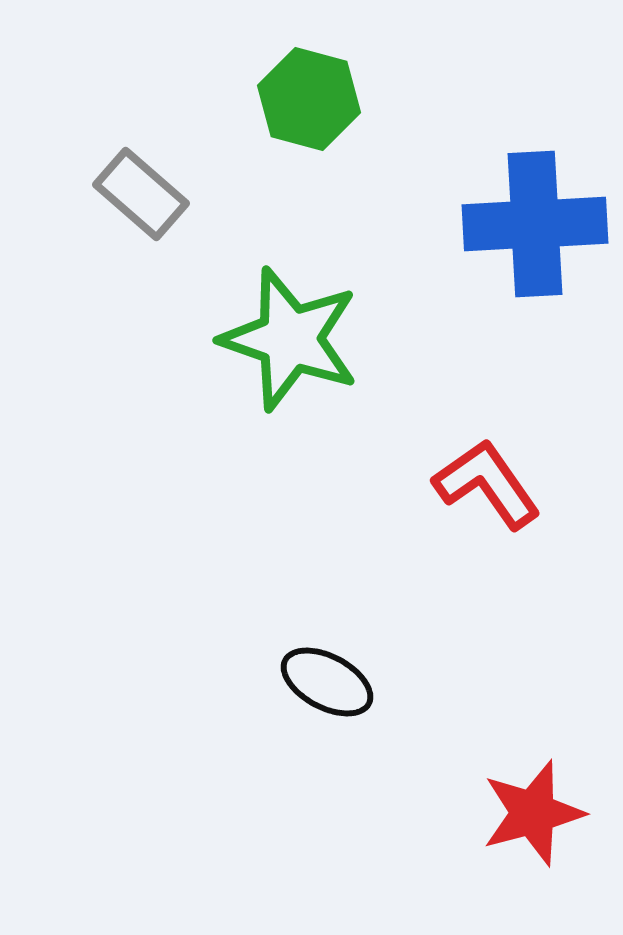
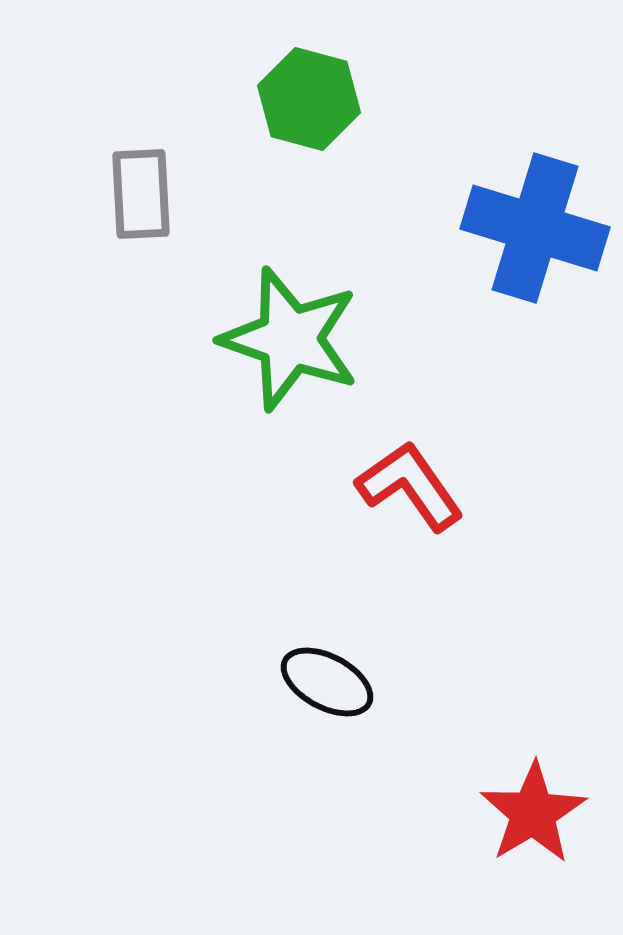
gray rectangle: rotated 46 degrees clockwise
blue cross: moved 4 px down; rotated 20 degrees clockwise
red L-shape: moved 77 px left, 2 px down
red star: rotated 16 degrees counterclockwise
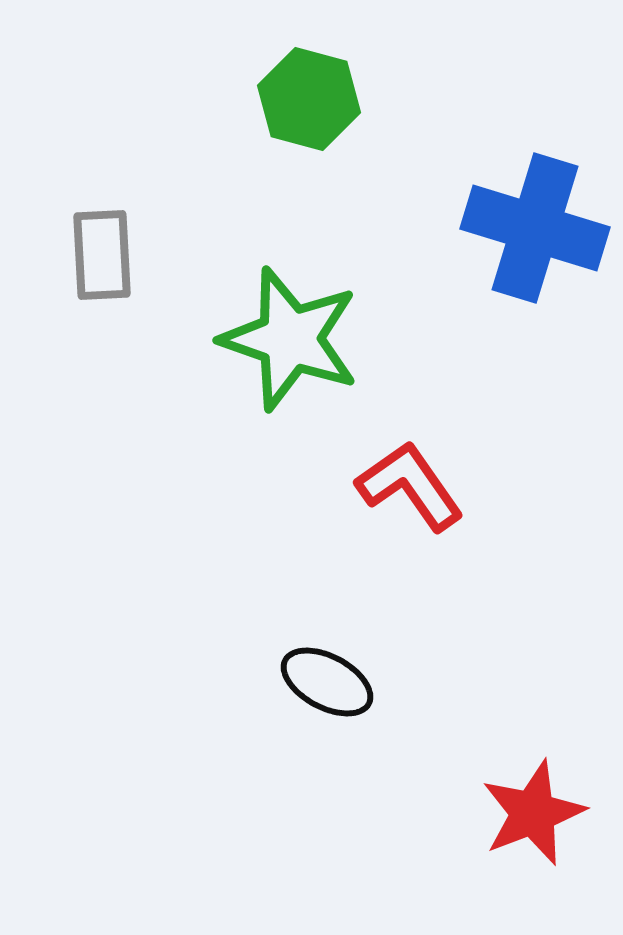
gray rectangle: moved 39 px left, 61 px down
red star: rotated 10 degrees clockwise
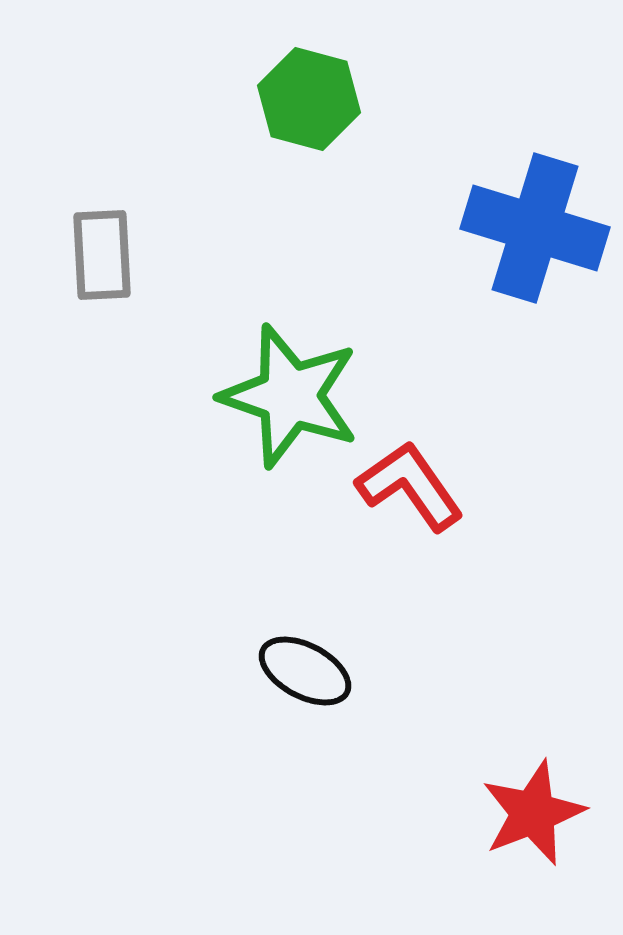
green star: moved 57 px down
black ellipse: moved 22 px left, 11 px up
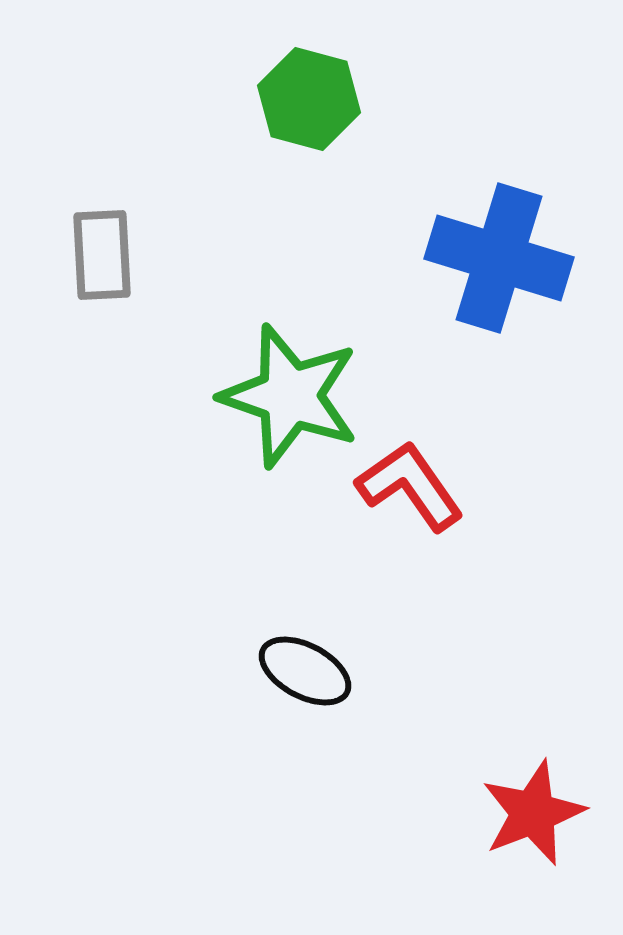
blue cross: moved 36 px left, 30 px down
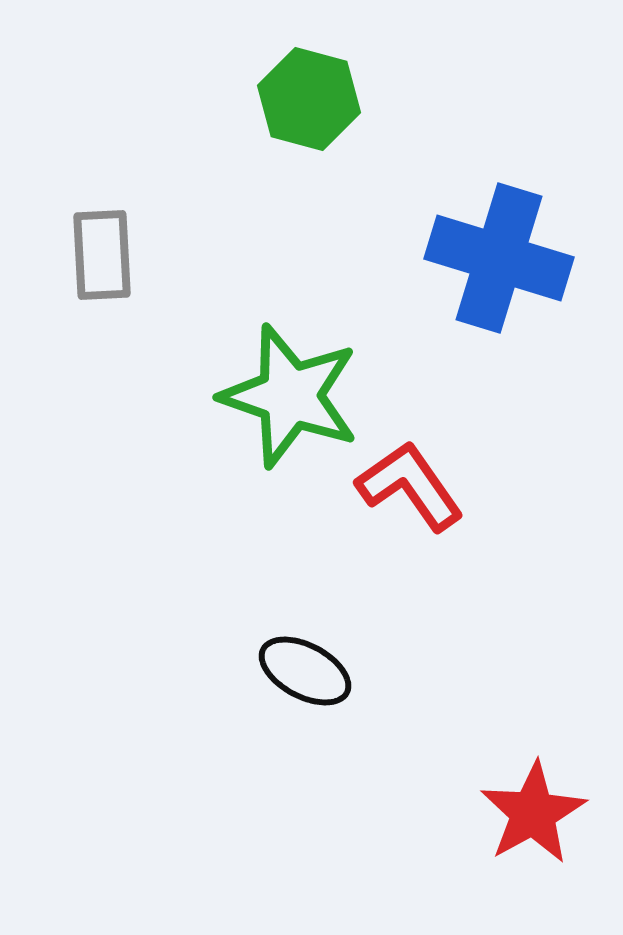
red star: rotated 8 degrees counterclockwise
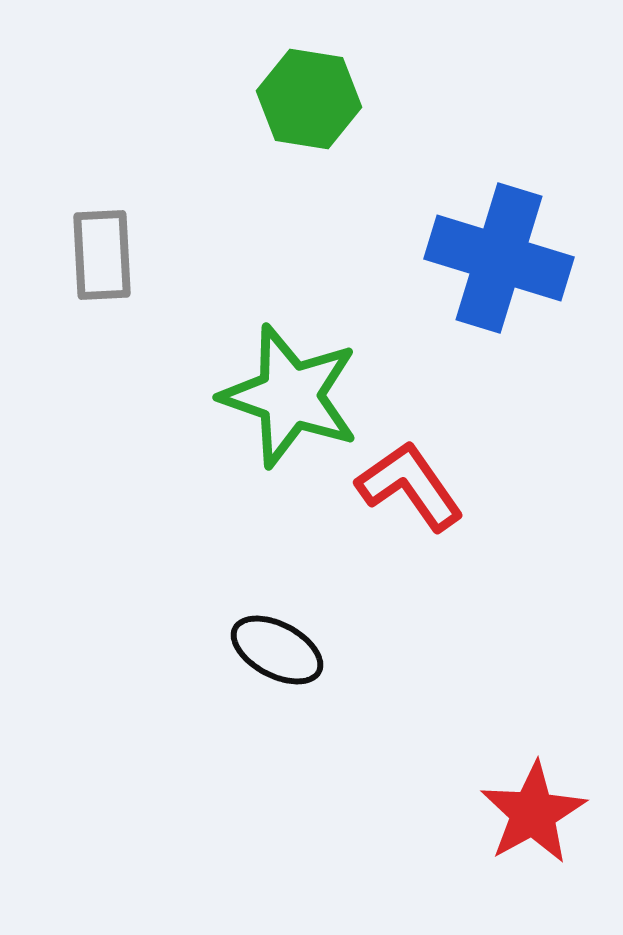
green hexagon: rotated 6 degrees counterclockwise
black ellipse: moved 28 px left, 21 px up
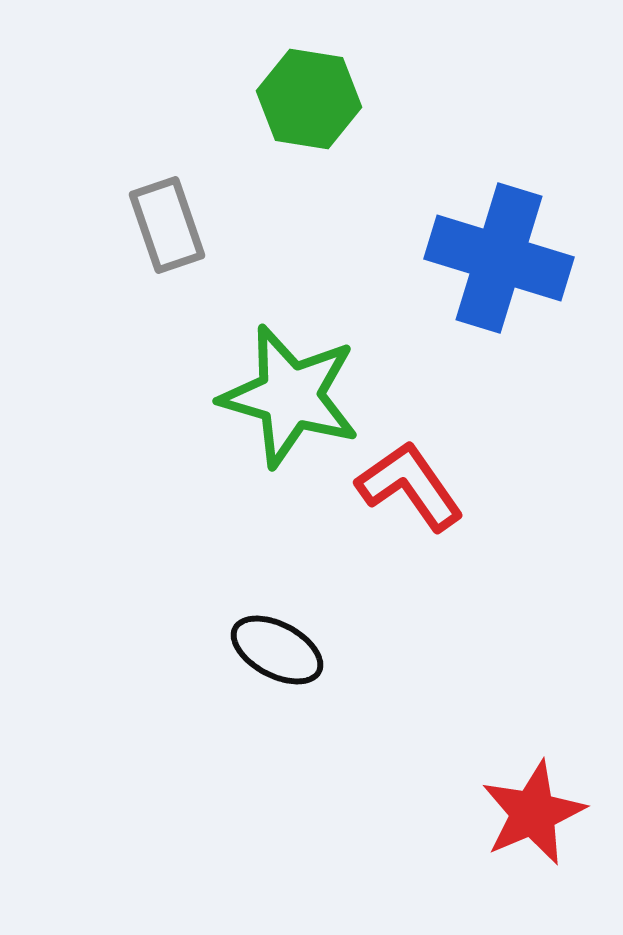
gray rectangle: moved 65 px right, 30 px up; rotated 16 degrees counterclockwise
green star: rotated 3 degrees counterclockwise
red star: rotated 6 degrees clockwise
